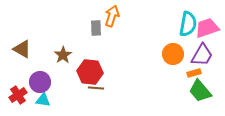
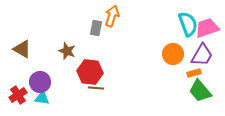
cyan semicircle: rotated 30 degrees counterclockwise
gray rectangle: rotated 14 degrees clockwise
brown star: moved 4 px right, 4 px up; rotated 18 degrees counterclockwise
cyan triangle: moved 1 px left, 2 px up
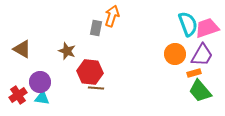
orange circle: moved 2 px right
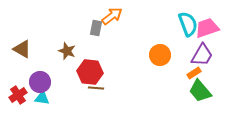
orange arrow: rotated 35 degrees clockwise
orange circle: moved 15 px left, 1 px down
orange rectangle: rotated 16 degrees counterclockwise
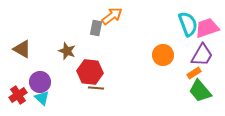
orange circle: moved 3 px right
cyan triangle: rotated 35 degrees clockwise
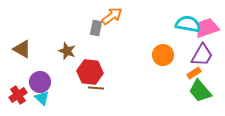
cyan semicircle: rotated 60 degrees counterclockwise
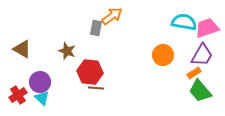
cyan semicircle: moved 4 px left, 2 px up
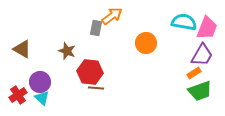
pink trapezoid: rotated 130 degrees clockwise
orange circle: moved 17 px left, 12 px up
green trapezoid: rotated 70 degrees counterclockwise
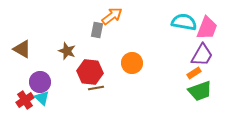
gray rectangle: moved 1 px right, 2 px down
orange circle: moved 14 px left, 20 px down
brown line: rotated 14 degrees counterclockwise
red cross: moved 7 px right, 5 px down
